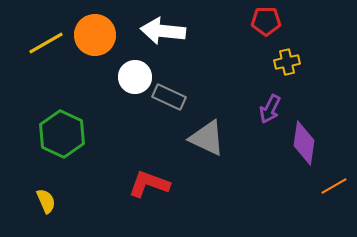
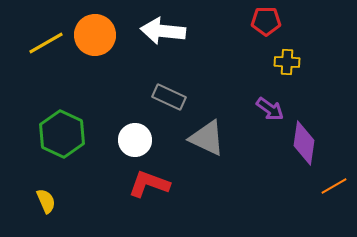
yellow cross: rotated 15 degrees clockwise
white circle: moved 63 px down
purple arrow: rotated 80 degrees counterclockwise
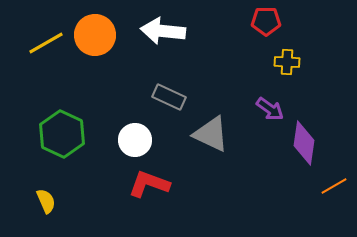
gray triangle: moved 4 px right, 4 px up
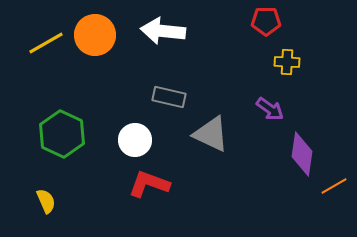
gray rectangle: rotated 12 degrees counterclockwise
purple diamond: moved 2 px left, 11 px down
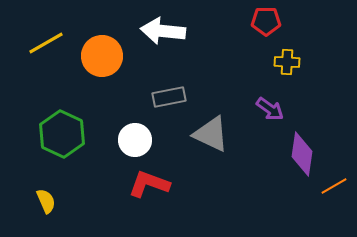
orange circle: moved 7 px right, 21 px down
gray rectangle: rotated 24 degrees counterclockwise
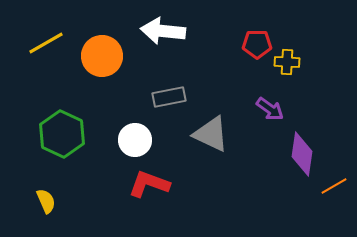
red pentagon: moved 9 px left, 23 px down
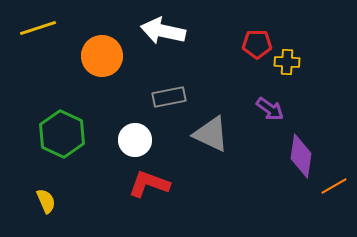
white arrow: rotated 6 degrees clockwise
yellow line: moved 8 px left, 15 px up; rotated 12 degrees clockwise
purple diamond: moved 1 px left, 2 px down
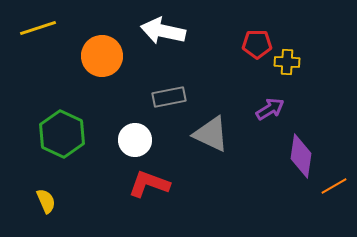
purple arrow: rotated 68 degrees counterclockwise
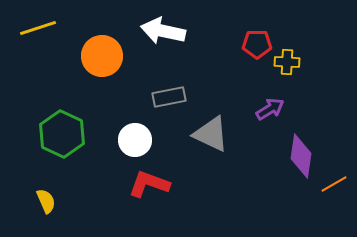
orange line: moved 2 px up
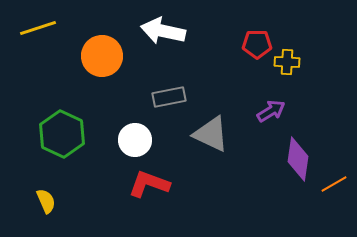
purple arrow: moved 1 px right, 2 px down
purple diamond: moved 3 px left, 3 px down
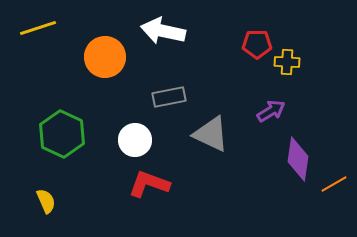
orange circle: moved 3 px right, 1 px down
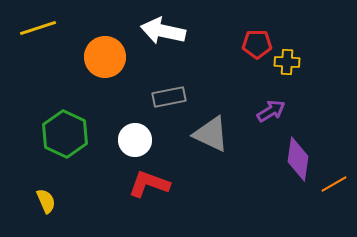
green hexagon: moved 3 px right
